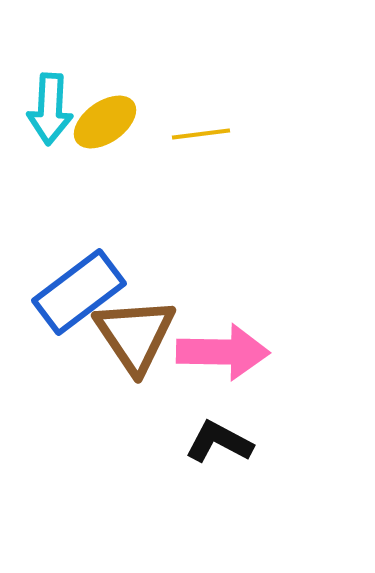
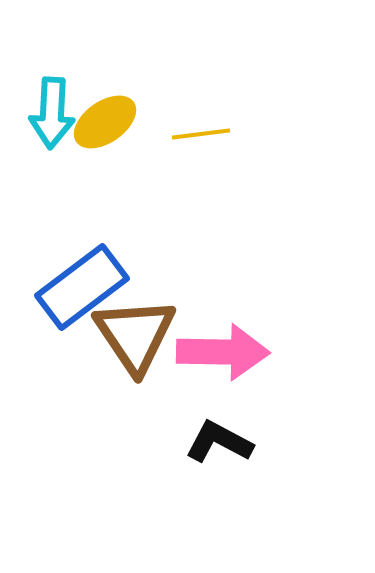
cyan arrow: moved 2 px right, 4 px down
blue rectangle: moved 3 px right, 5 px up
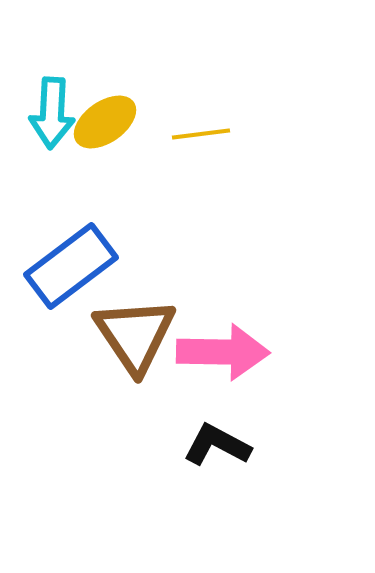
blue rectangle: moved 11 px left, 21 px up
black L-shape: moved 2 px left, 3 px down
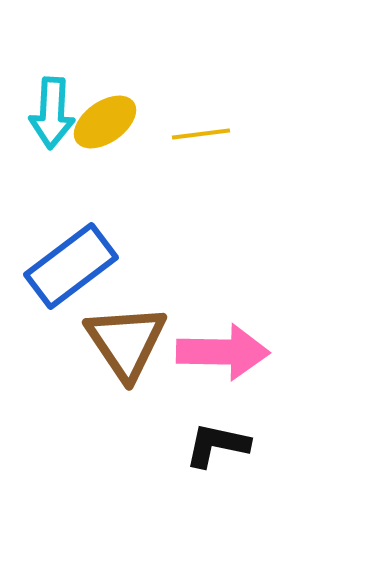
brown triangle: moved 9 px left, 7 px down
black L-shape: rotated 16 degrees counterclockwise
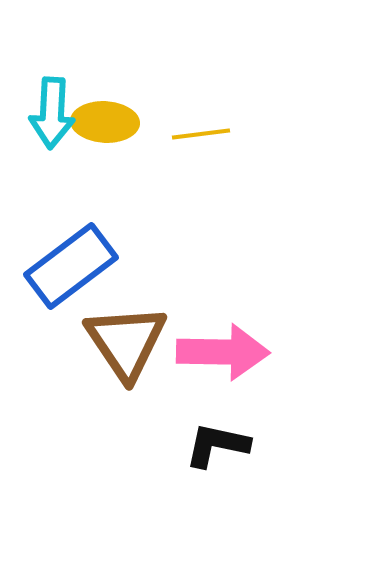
yellow ellipse: rotated 38 degrees clockwise
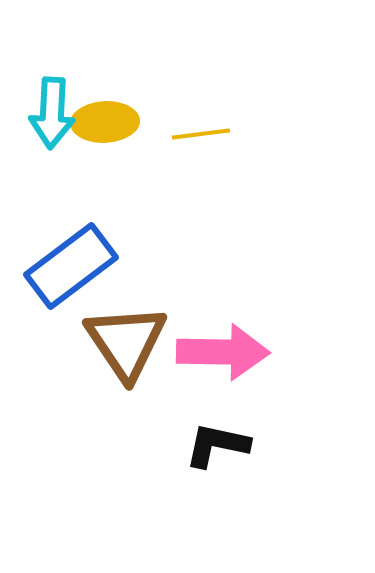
yellow ellipse: rotated 6 degrees counterclockwise
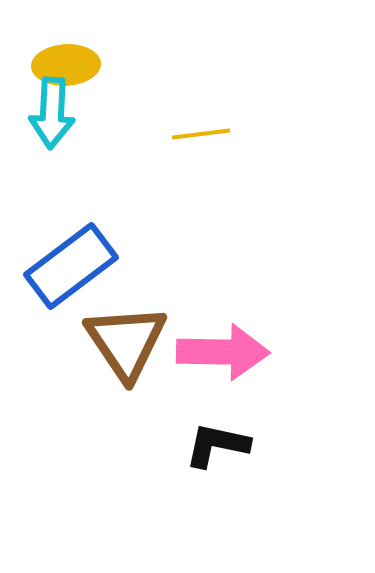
yellow ellipse: moved 39 px left, 57 px up
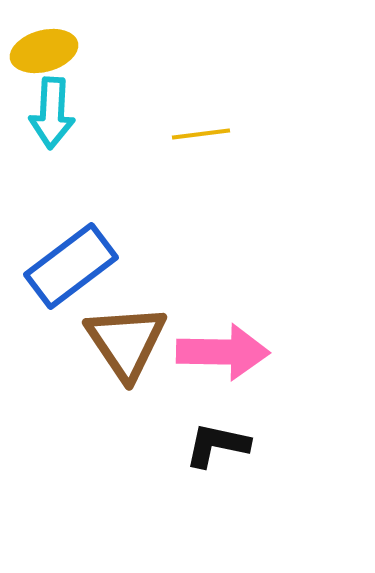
yellow ellipse: moved 22 px left, 14 px up; rotated 12 degrees counterclockwise
